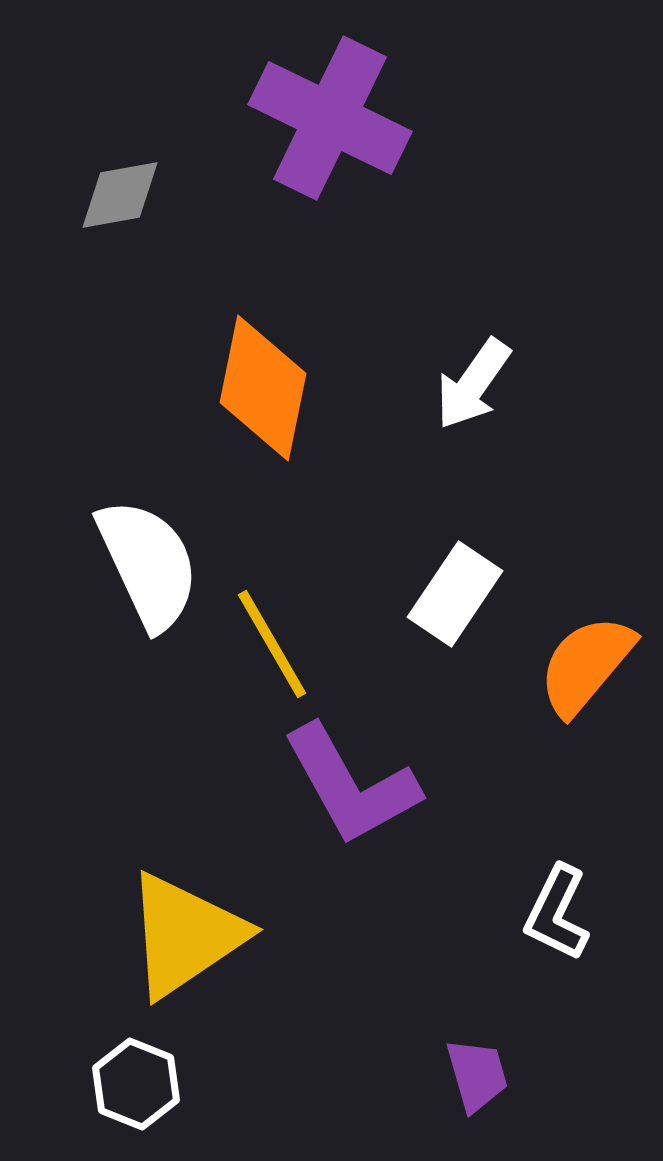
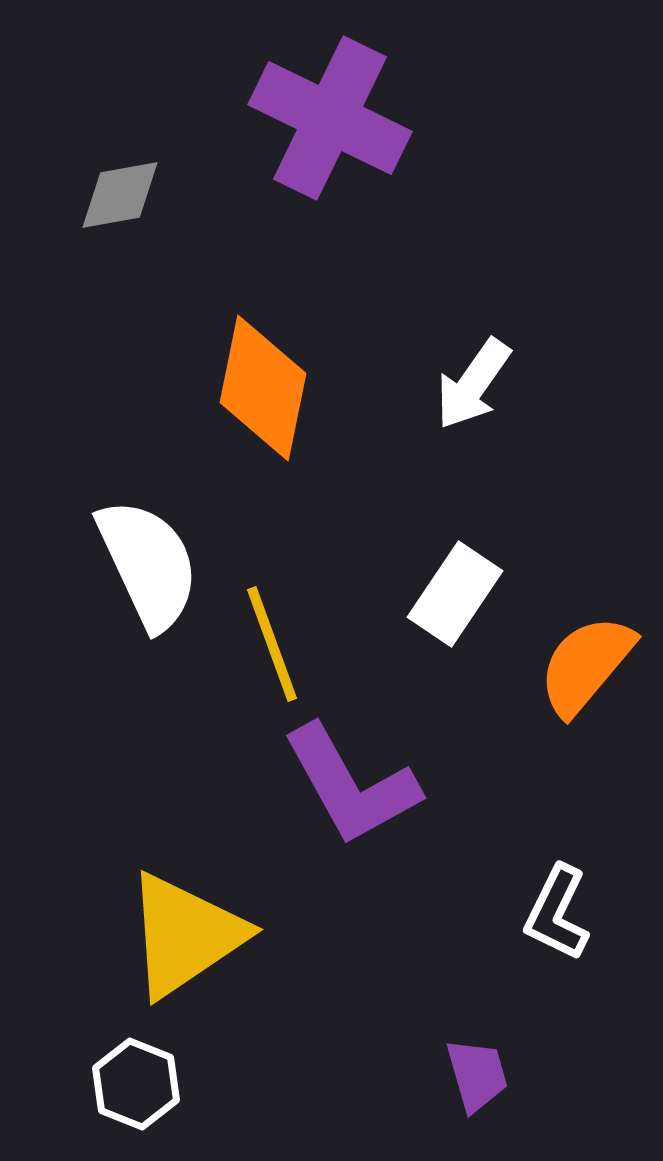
yellow line: rotated 10 degrees clockwise
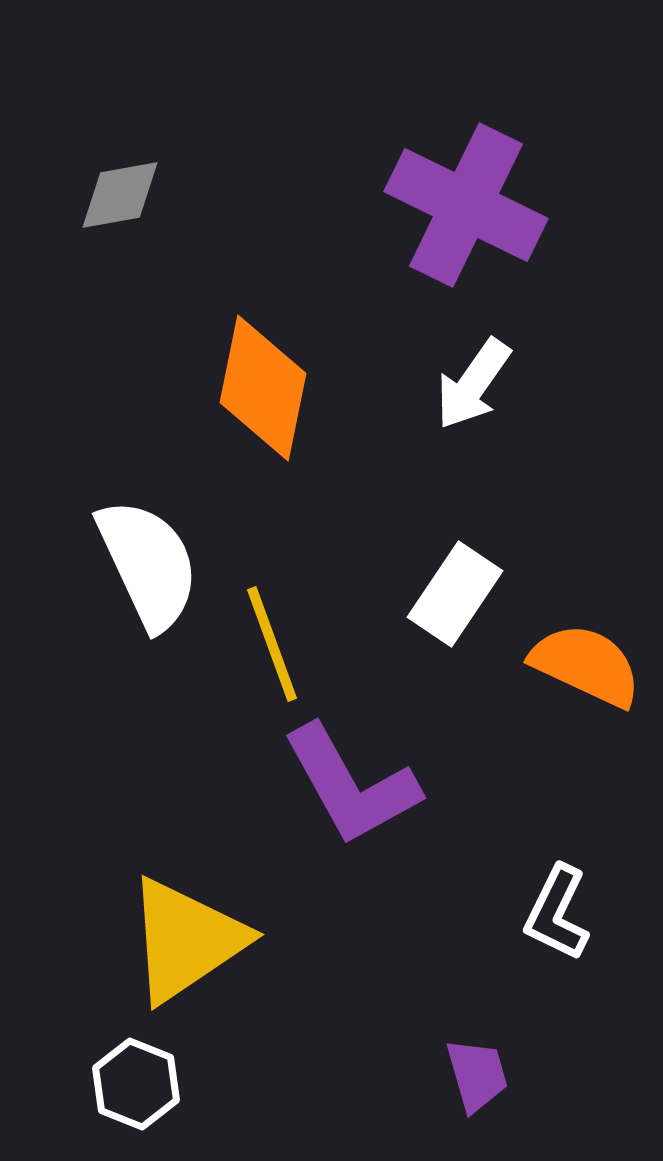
purple cross: moved 136 px right, 87 px down
orange semicircle: rotated 75 degrees clockwise
yellow triangle: moved 1 px right, 5 px down
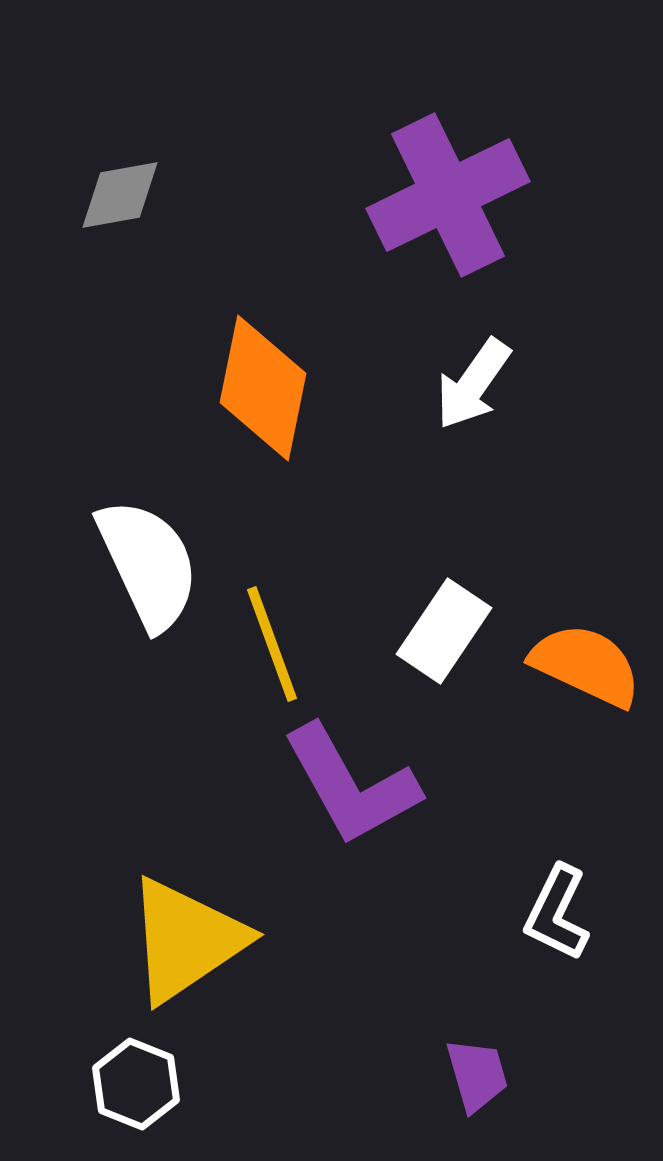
purple cross: moved 18 px left, 10 px up; rotated 38 degrees clockwise
white rectangle: moved 11 px left, 37 px down
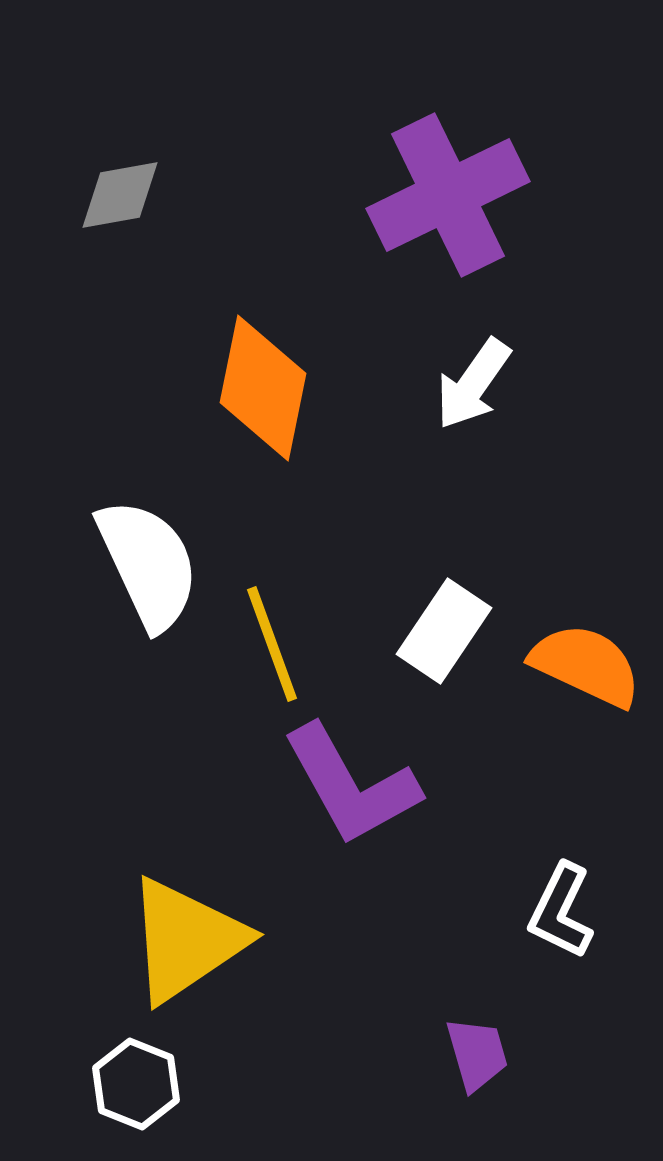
white L-shape: moved 4 px right, 2 px up
purple trapezoid: moved 21 px up
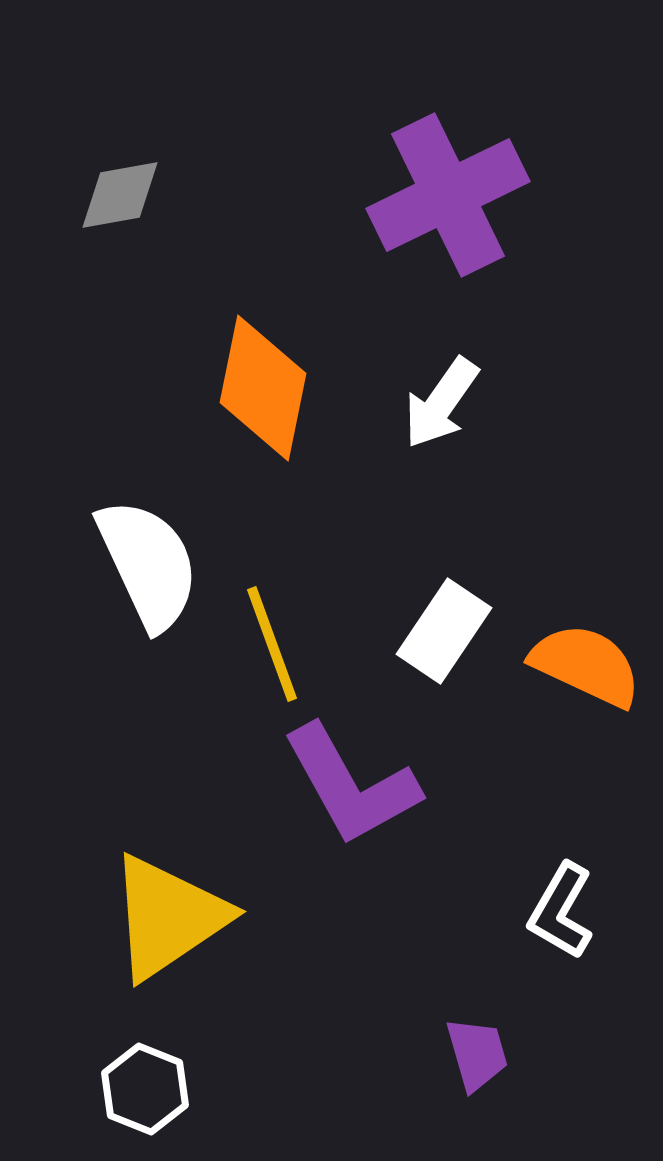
white arrow: moved 32 px left, 19 px down
white L-shape: rotated 4 degrees clockwise
yellow triangle: moved 18 px left, 23 px up
white hexagon: moved 9 px right, 5 px down
